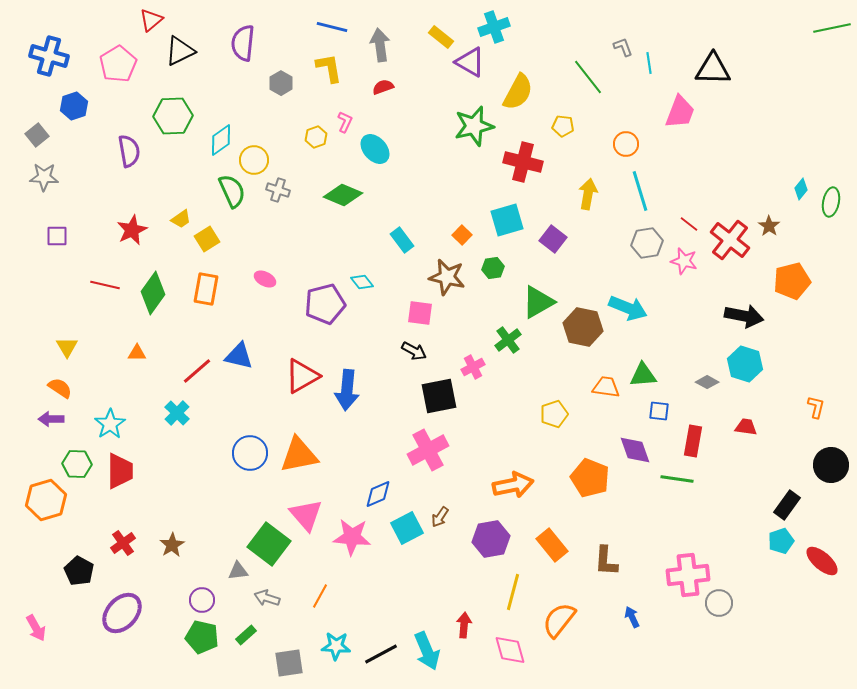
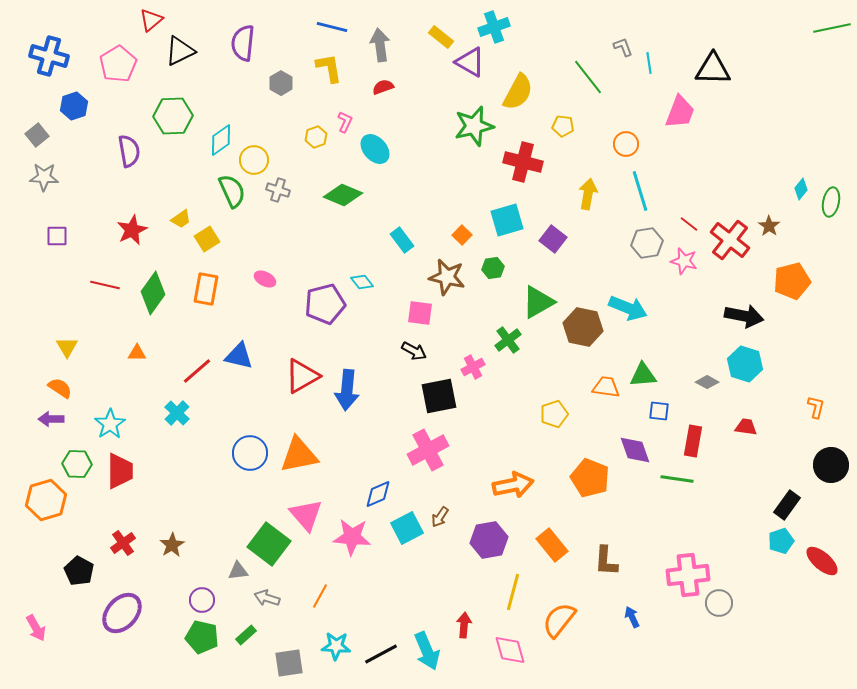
purple hexagon at (491, 539): moved 2 px left, 1 px down
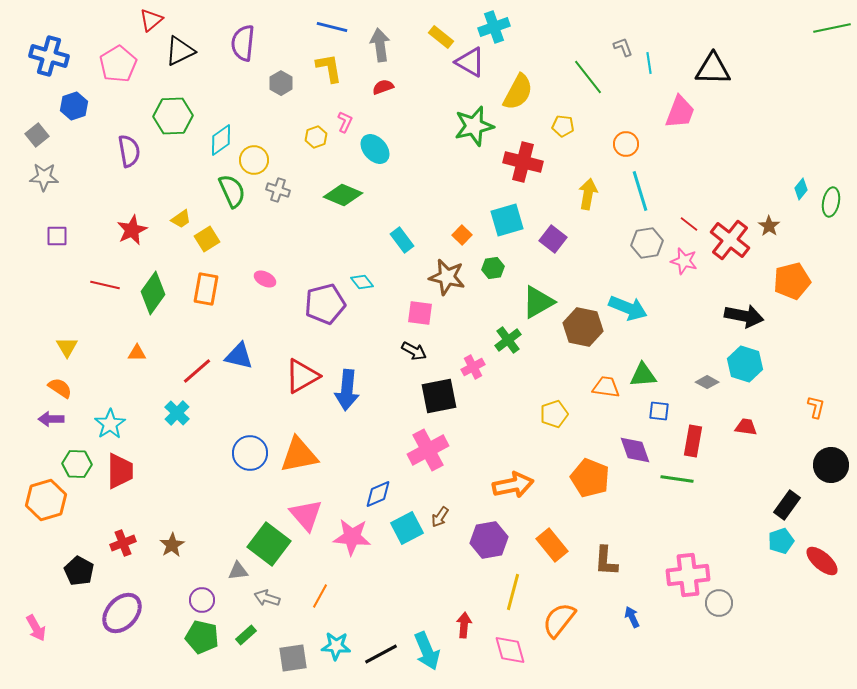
red cross at (123, 543): rotated 15 degrees clockwise
gray square at (289, 663): moved 4 px right, 5 px up
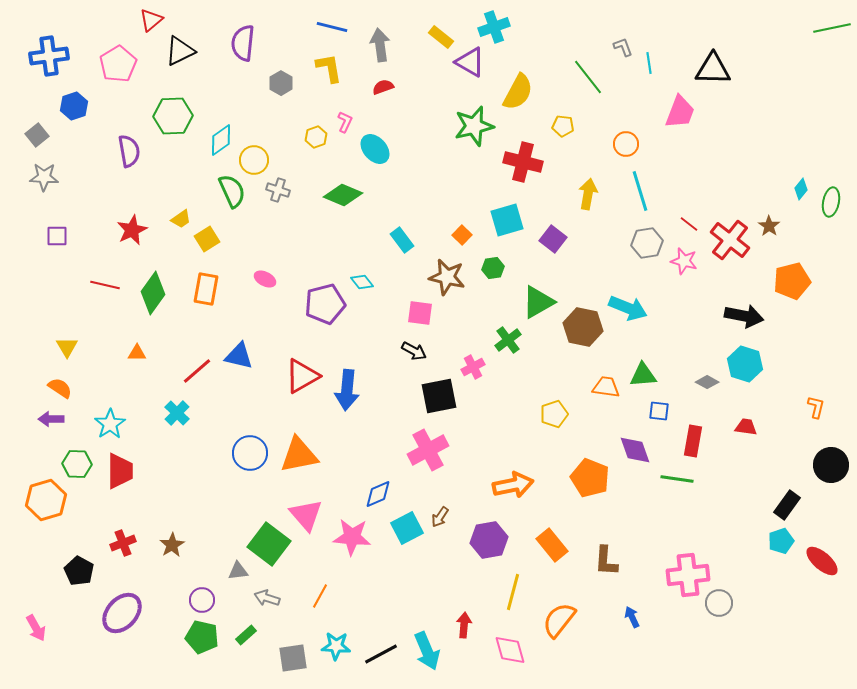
blue cross at (49, 56): rotated 24 degrees counterclockwise
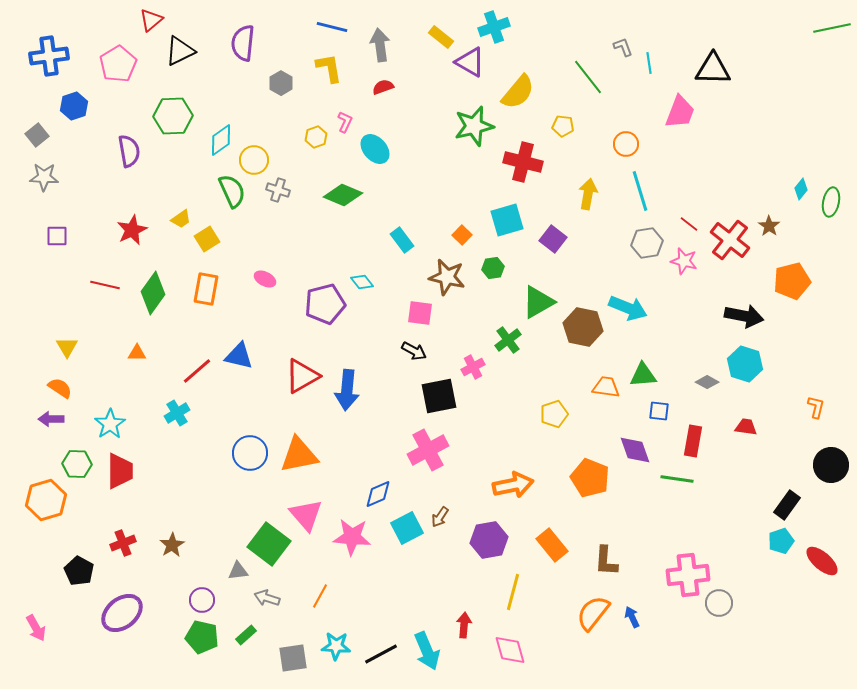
yellow semicircle at (518, 92): rotated 12 degrees clockwise
cyan cross at (177, 413): rotated 15 degrees clockwise
purple ellipse at (122, 613): rotated 9 degrees clockwise
orange semicircle at (559, 620): moved 34 px right, 7 px up
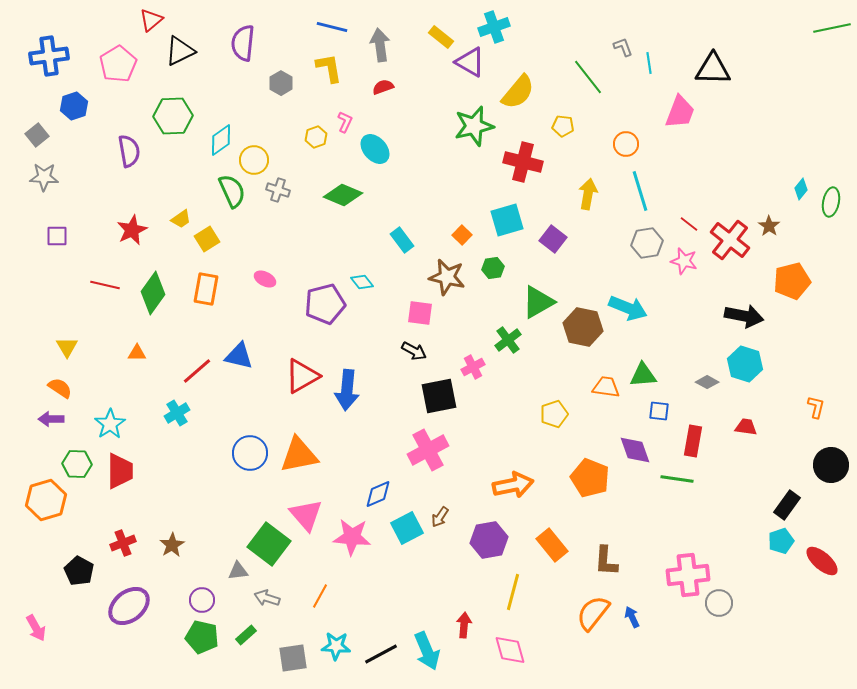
purple ellipse at (122, 613): moved 7 px right, 7 px up
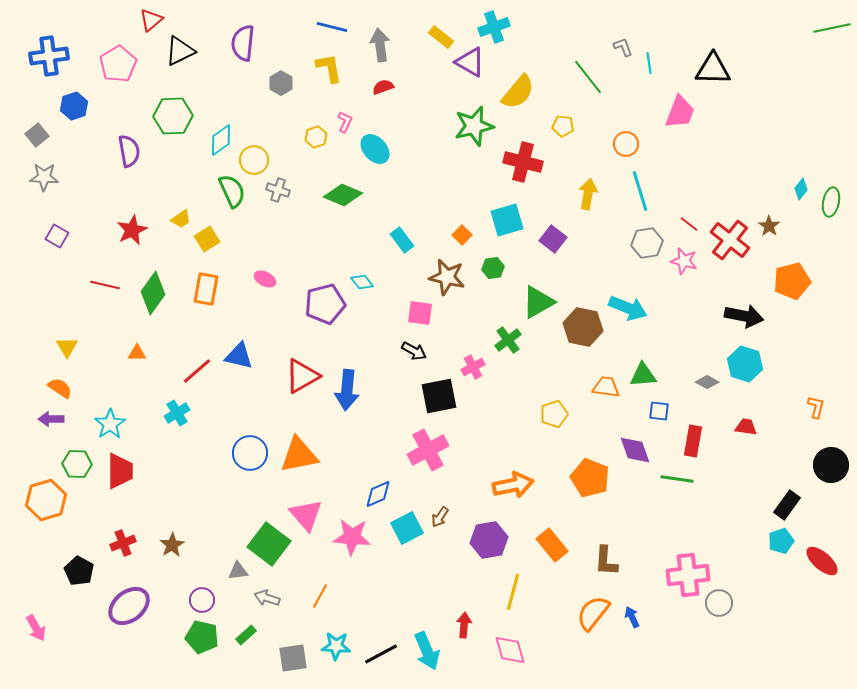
purple square at (57, 236): rotated 30 degrees clockwise
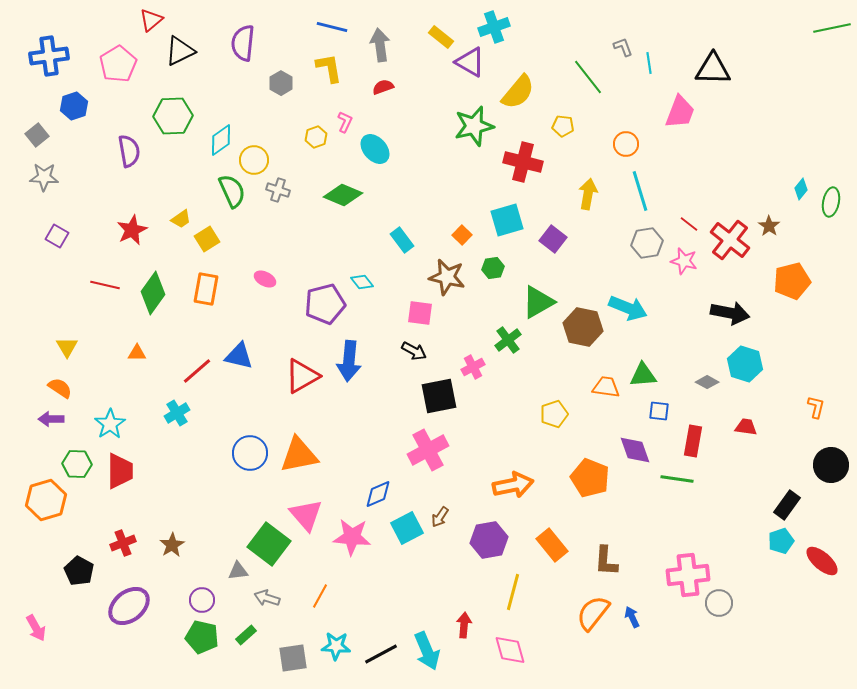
black arrow at (744, 316): moved 14 px left, 3 px up
blue arrow at (347, 390): moved 2 px right, 29 px up
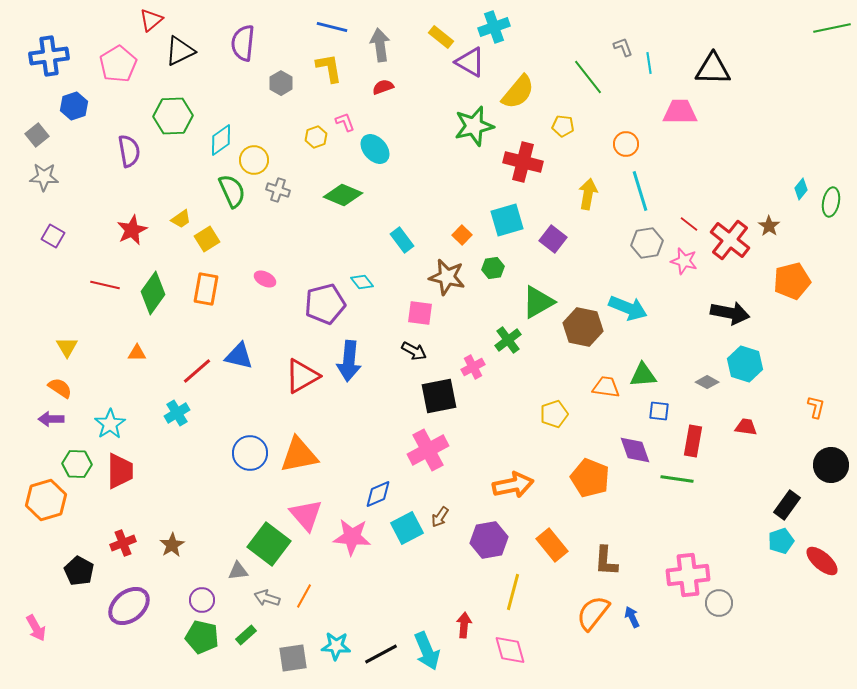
pink trapezoid at (680, 112): rotated 111 degrees counterclockwise
pink L-shape at (345, 122): rotated 45 degrees counterclockwise
purple square at (57, 236): moved 4 px left
orange line at (320, 596): moved 16 px left
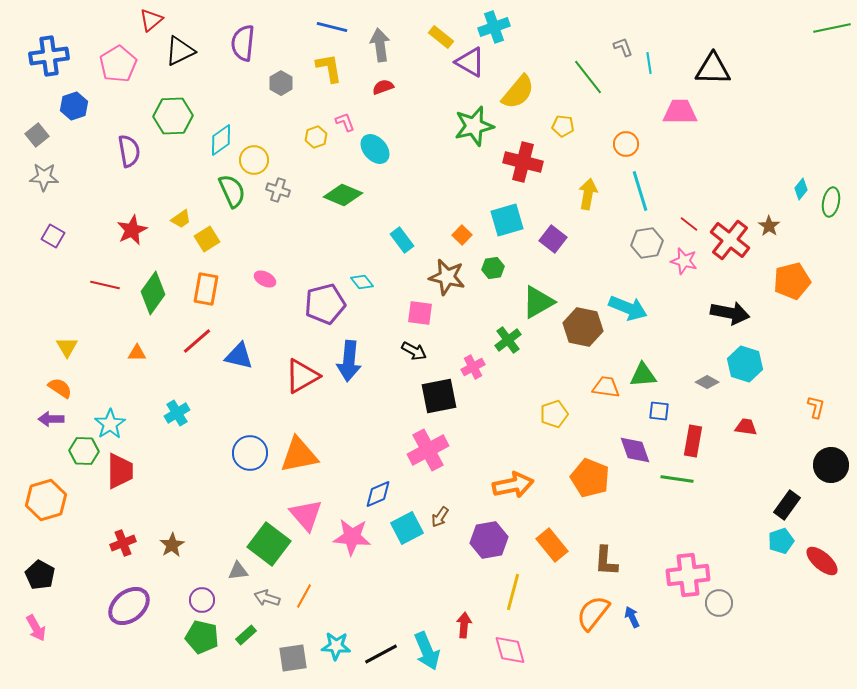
red line at (197, 371): moved 30 px up
green hexagon at (77, 464): moved 7 px right, 13 px up
black pentagon at (79, 571): moved 39 px left, 4 px down
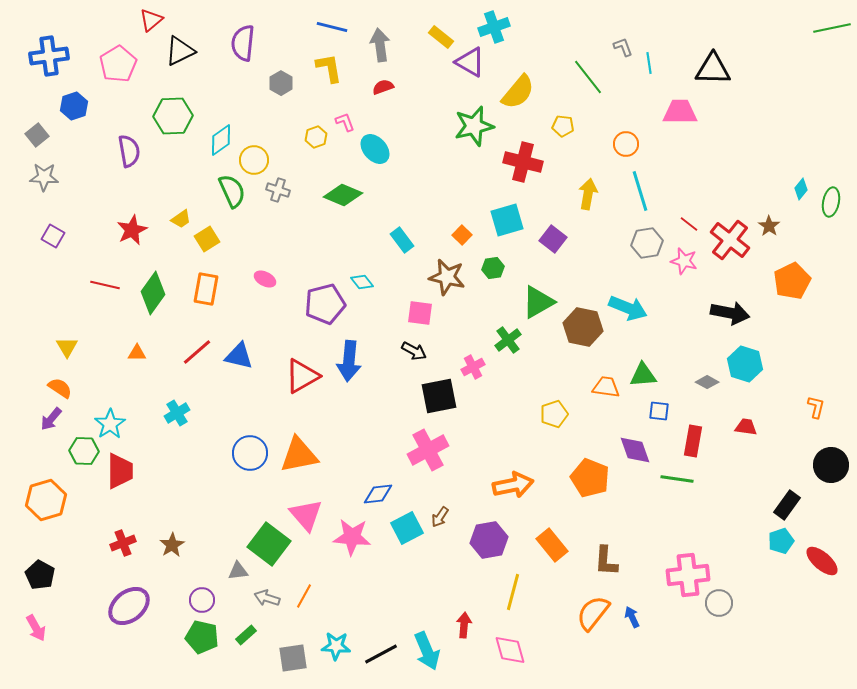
orange pentagon at (792, 281): rotated 12 degrees counterclockwise
red line at (197, 341): moved 11 px down
purple arrow at (51, 419): rotated 50 degrees counterclockwise
blue diamond at (378, 494): rotated 16 degrees clockwise
